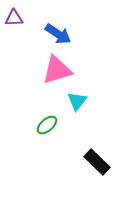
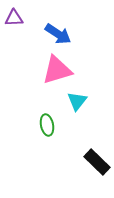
green ellipse: rotated 60 degrees counterclockwise
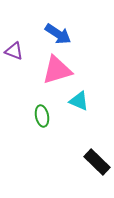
purple triangle: moved 33 px down; rotated 24 degrees clockwise
cyan triangle: moved 2 px right; rotated 45 degrees counterclockwise
green ellipse: moved 5 px left, 9 px up
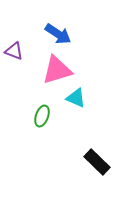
cyan triangle: moved 3 px left, 3 px up
green ellipse: rotated 30 degrees clockwise
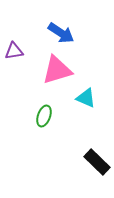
blue arrow: moved 3 px right, 1 px up
purple triangle: rotated 30 degrees counterclockwise
cyan triangle: moved 10 px right
green ellipse: moved 2 px right
